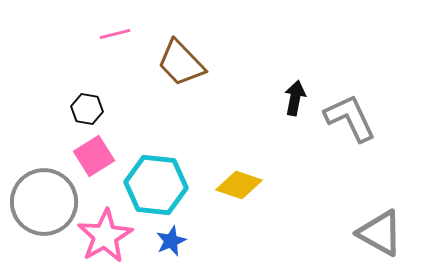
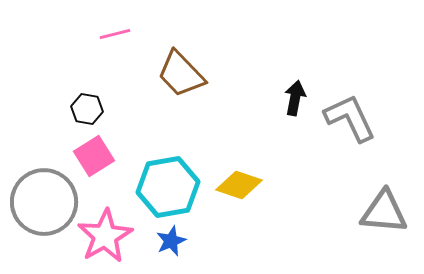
brown trapezoid: moved 11 px down
cyan hexagon: moved 12 px right, 2 px down; rotated 16 degrees counterclockwise
gray triangle: moved 4 px right, 21 px up; rotated 24 degrees counterclockwise
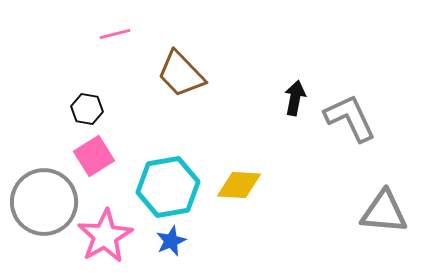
yellow diamond: rotated 15 degrees counterclockwise
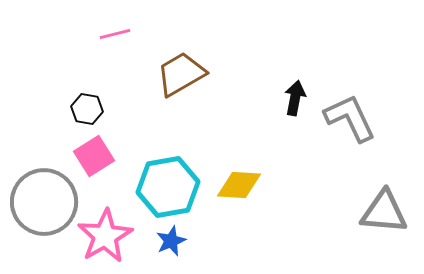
brown trapezoid: rotated 104 degrees clockwise
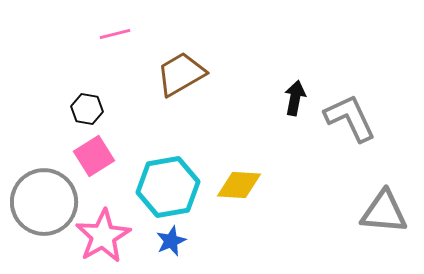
pink star: moved 2 px left
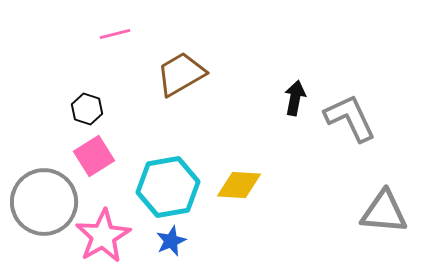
black hexagon: rotated 8 degrees clockwise
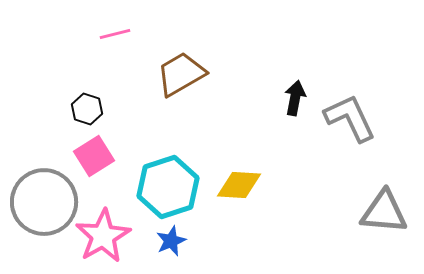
cyan hexagon: rotated 8 degrees counterclockwise
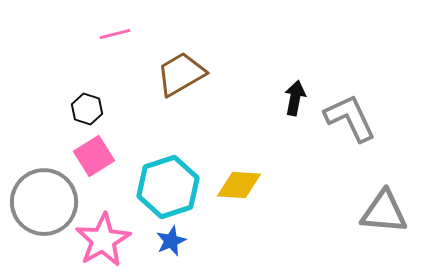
pink star: moved 4 px down
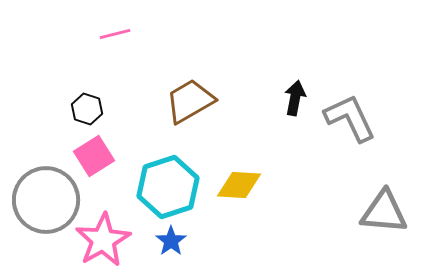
brown trapezoid: moved 9 px right, 27 px down
gray circle: moved 2 px right, 2 px up
blue star: rotated 12 degrees counterclockwise
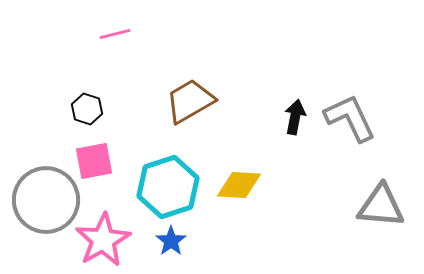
black arrow: moved 19 px down
pink square: moved 5 px down; rotated 21 degrees clockwise
gray triangle: moved 3 px left, 6 px up
